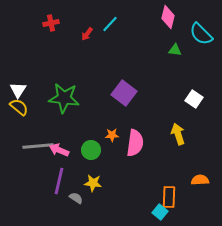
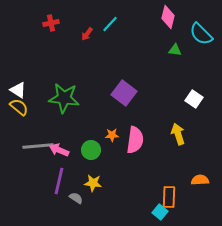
white triangle: rotated 30 degrees counterclockwise
pink semicircle: moved 3 px up
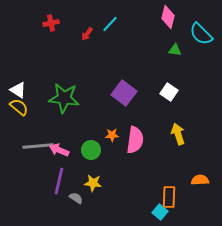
white square: moved 25 px left, 7 px up
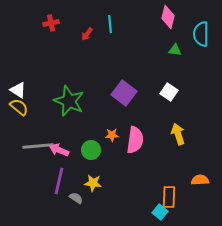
cyan line: rotated 48 degrees counterclockwise
cyan semicircle: rotated 45 degrees clockwise
green star: moved 5 px right, 3 px down; rotated 16 degrees clockwise
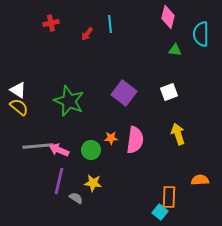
white square: rotated 36 degrees clockwise
orange star: moved 1 px left, 3 px down
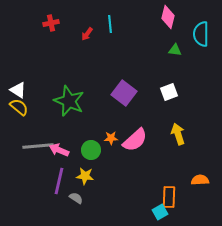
pink semicircle: rotated 40 degrees clockwise
yellow star: moved 8 px left, 7 px up
cyan square: rotated 21 degrees clockwise
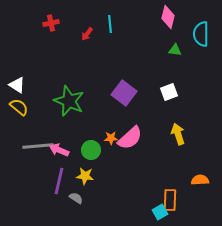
white triangle: moved 1 px left, 5 px up
pink semicircle: moved 5 px left, 2 px up
orange rectangle: moved 1 px right, 3 px down
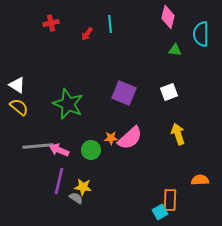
purple square: rotated 15 degrees counterclockwise
green star: moved 1 px left, 3 px down
yellow star: moved 2 px left, 11 px down
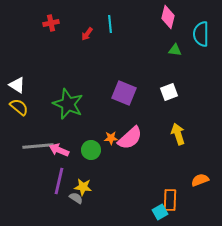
orange semicircle: rotated 18 degrees counterclockwise
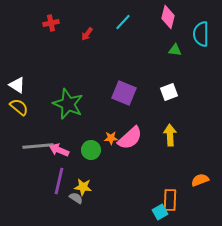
cyan line: moved 13 px right, 2 px up; rotated 48 degrees clockwise
yellow arrow: moved 8 px left, 1 px down; rotated 15 degrees clockwise
